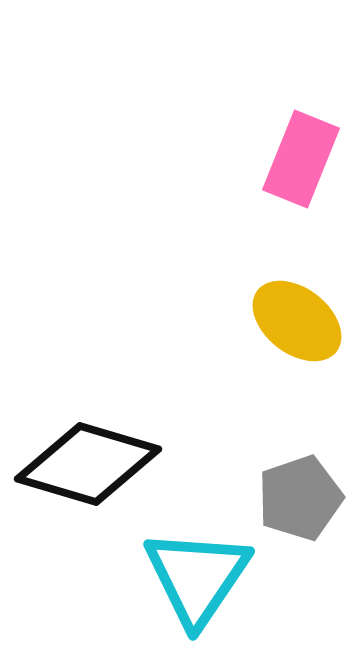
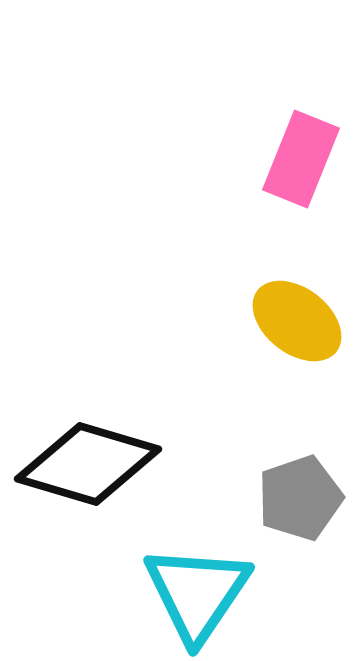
cyan triangle: moved 16 px down
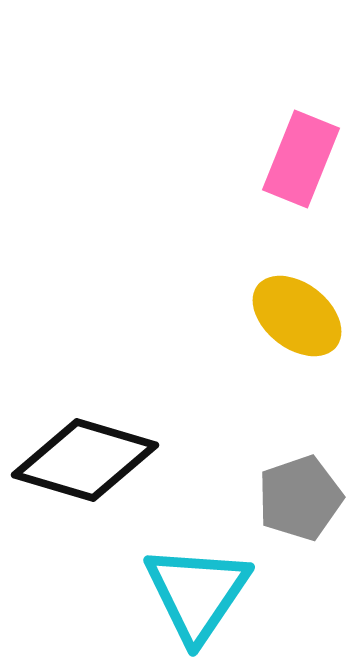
yellow ellipse: moved 5 px up
black diamond: moved 3 px left, 4 px up
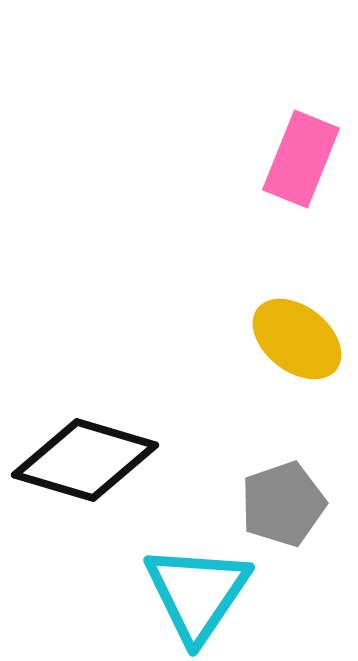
yellow ellipse: moved 23 px down
gray pentagon: moved 17 px left, 6 px down
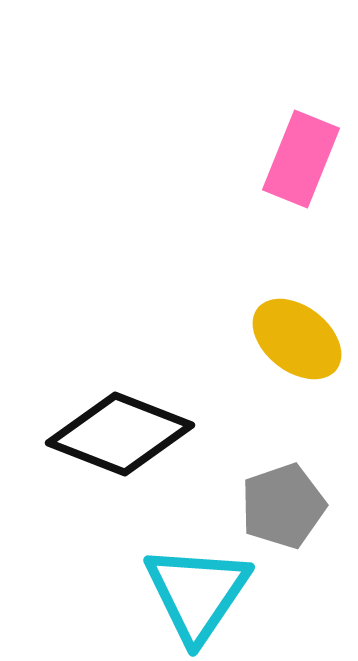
black diamond: moved 35 px right, 26 px up; rotated 5 degrees clockwise
gray pentagon: moved 2 px down
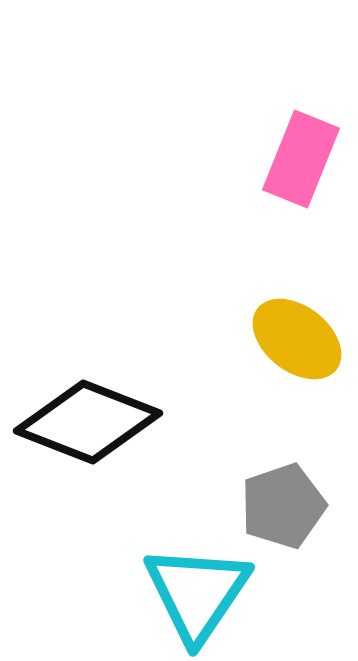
black diamond: moved 32 px left, 12 px up
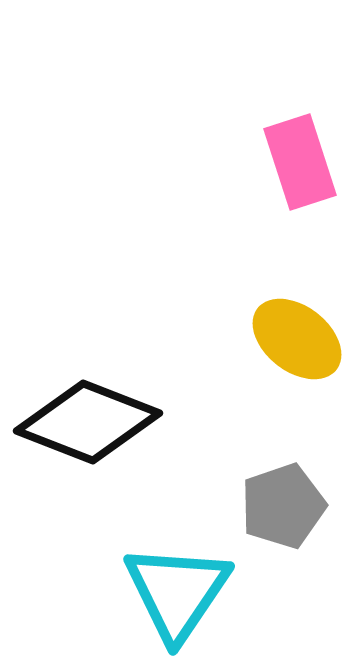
pink rectangle: moved 1 px left, 3 px down; rotated 40 degrees counterclockwise
cyan triangle: moved 20 px left, 1 px up
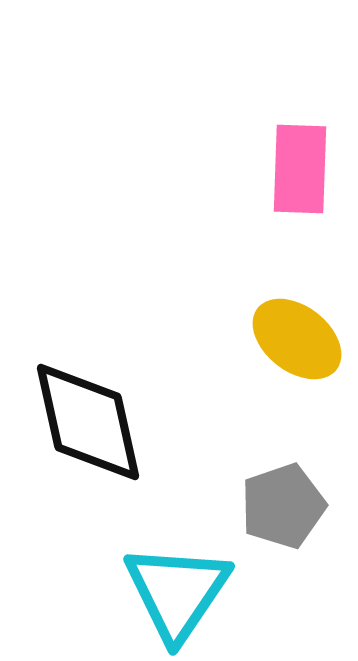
pink rectangle: moved 7 px down; rotated 20 degrees clockwise
black diamond: rotated 56 degrees clockwise
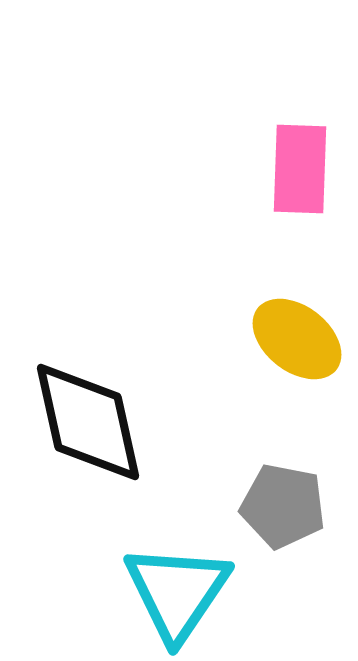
gray pentagon: rotated 30 degrees clockwise
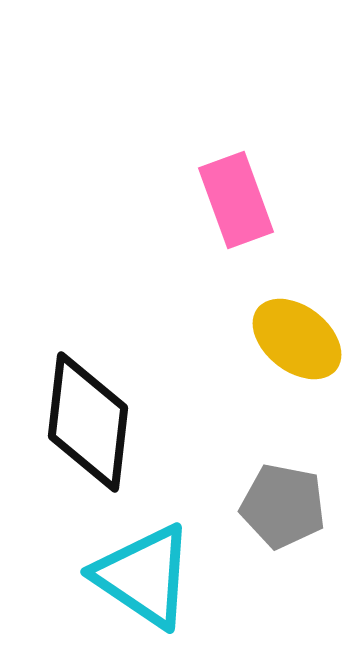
pink rectangle: moved 64 px left, 31 px down; rotated 22 degrees counterclockwise
black diamond: rotated 19 degrees clockwise
cyan triangle: moved 33 px left, 16 px up; rotated 30 degrees counterclockwise
